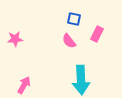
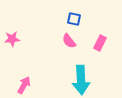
pink rectangle: moved 3 px right, 9 px down
pink star: moved 3 px left
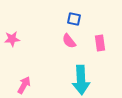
pink rectangle: rotated 35 degrees counterclockwise
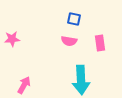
pink semicircle: rotated 42 degrees counterclockwise
